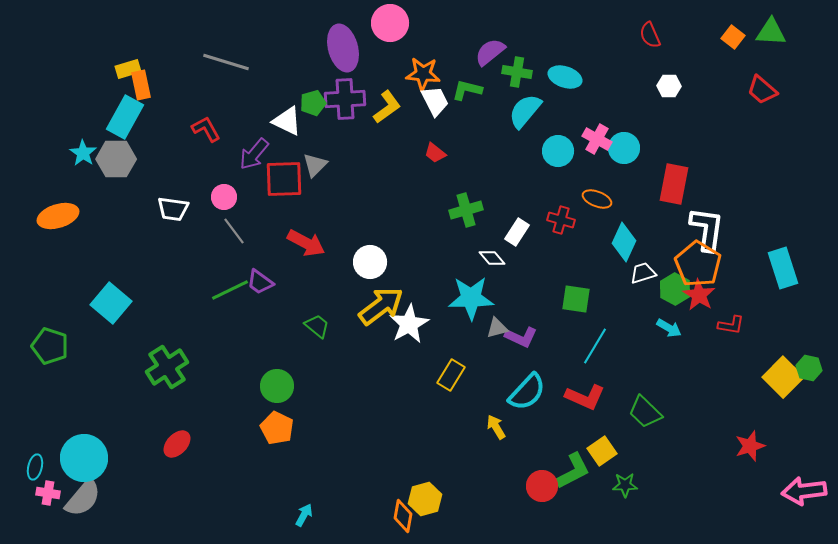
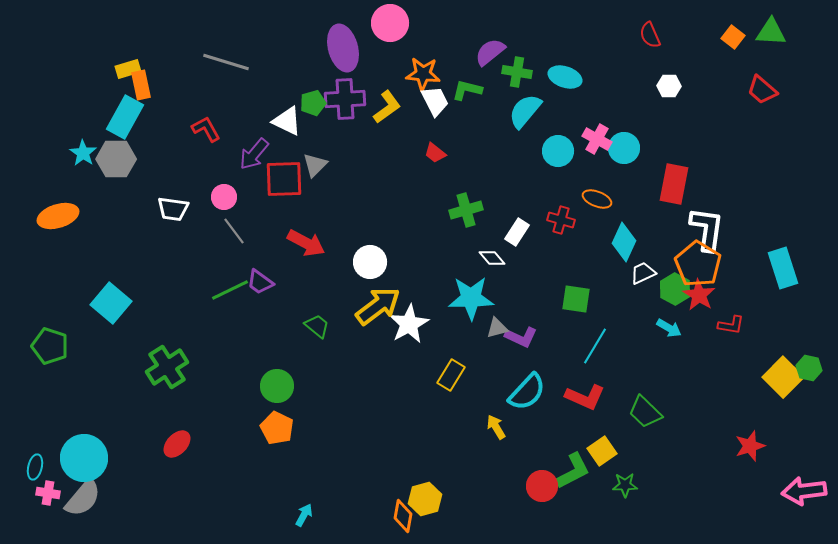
white trapezoid at (643, 273): rotated 8 degrees counterclockwise
yellow arrow at (381, 306): moved 3 px left
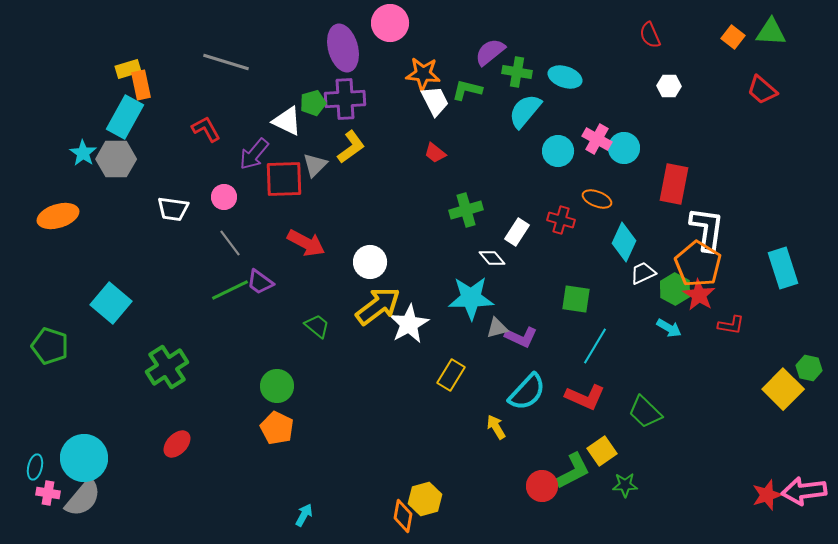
yellow L-shape at (387, 107): moved 36 px left, 40 px down
gray line at (234, 231): moved 4 px left, 12 px down
yellow square at (783, 377): moved 12 px down
red star at (750, 446): moved 17 px right, 49 px down
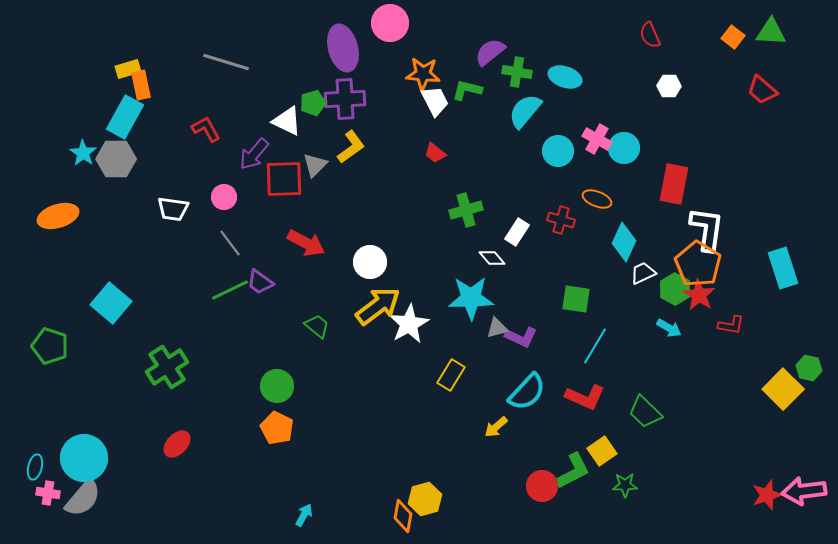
yellow arrow at (496, 427): rotated 100 degrees counterclockwise
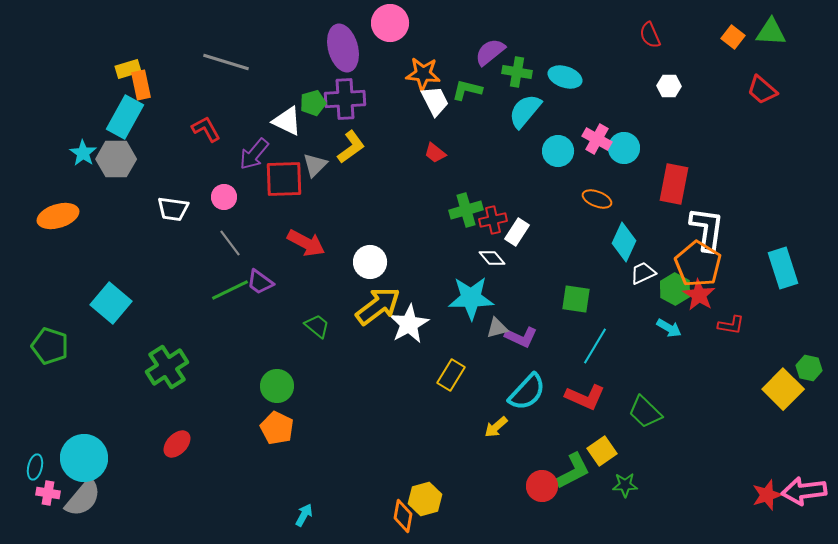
red cross at (561, 220): moved 68 px left; rotated 28 degrees counterclockwise
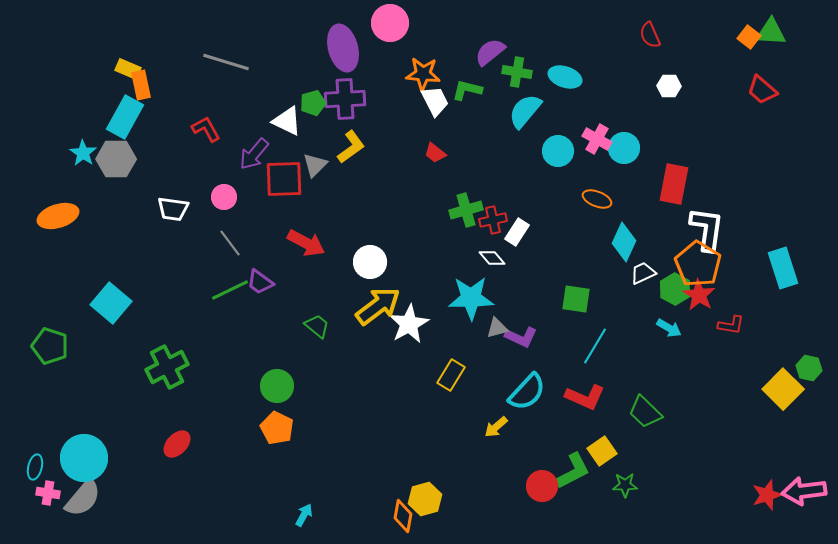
orange square at (733, 37): moved 16 px right
yellow rectangle at (128, 69): rotated 40 degrees clockwise
green cross at (167, 367): rotated 6 degrees clockwise
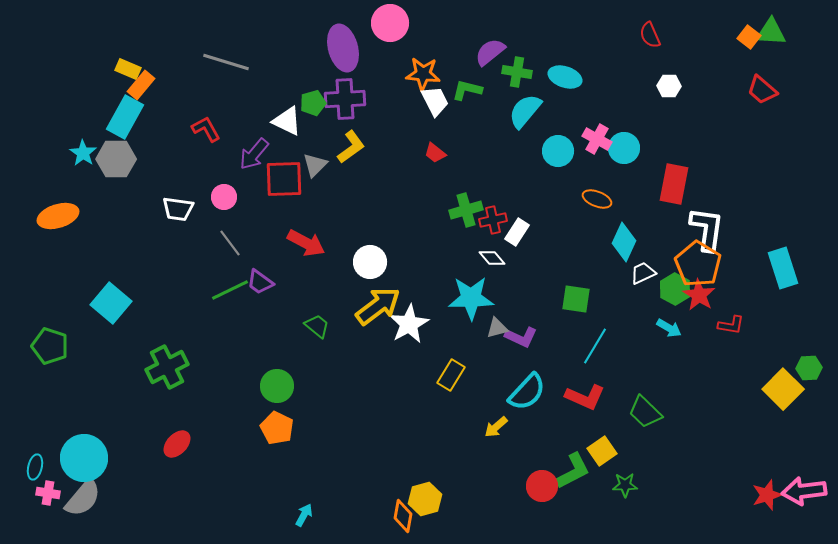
orange rectangle at (141, 85): rotated 52 degrees clockwise
white trapezoid at (173, 209): moved 5 px right
green hexagon at (809, 368): rotated 15 degrees counterclockwise
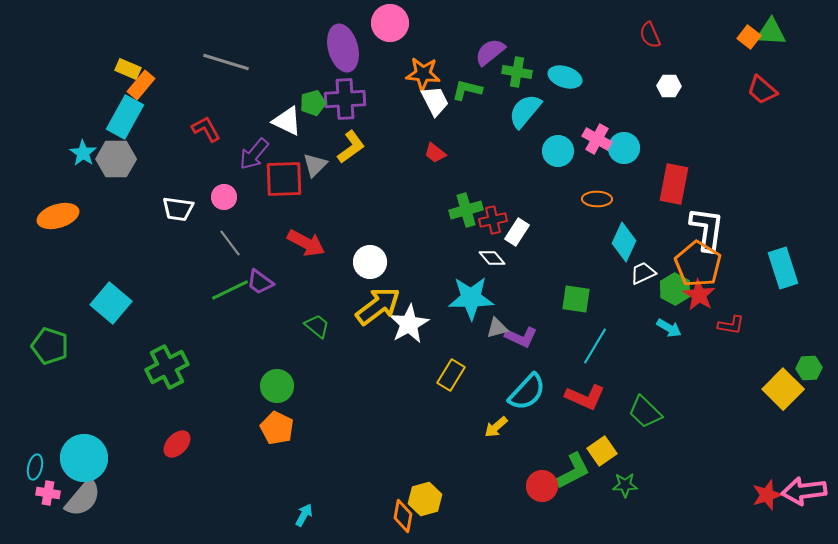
orange ellipse at (597, 199): rotated 20 degrees counterclockwise
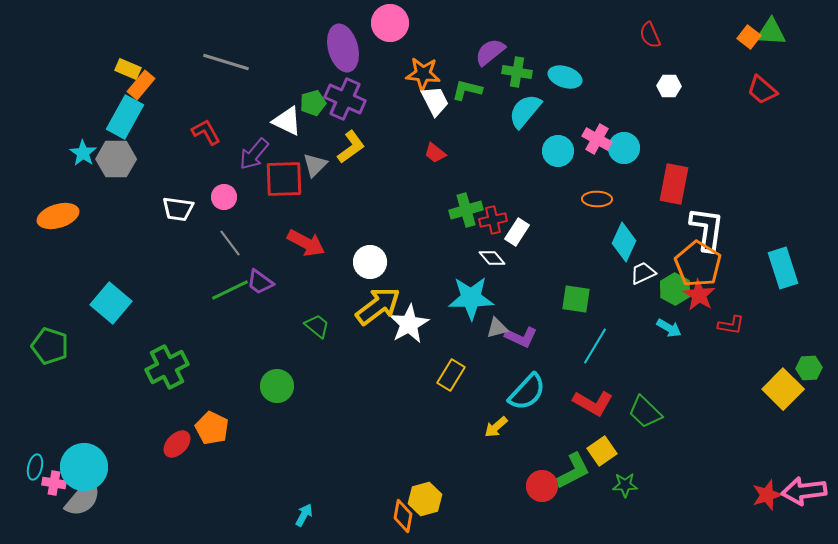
purple cross at (345, 99): rotated 27 degrees clockwise
red L-shape at (206, 129): moved 3 px down
red L-shape at (585, 397): moved 8 px right, 6 px down; rotated 6 degrees clockwise
orange pentagon at (277, 428): moved 65 px left
cyan circle at (84, 458): moved 9 px down
pink cross at (48, 493): moved 6 px right, 10 px up
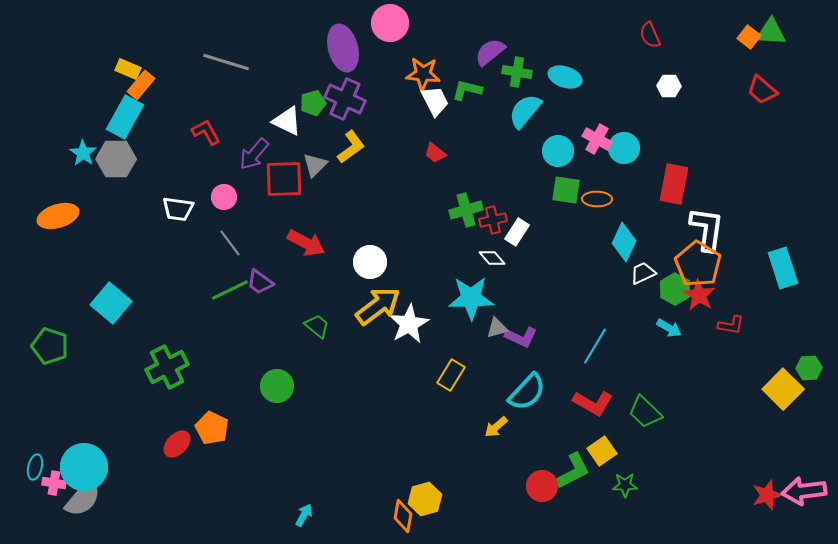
green square at (576, 299): moved 10 px left, 109 px up
